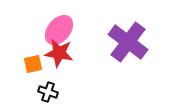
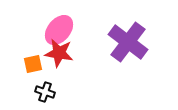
black cross: moved 3 px left
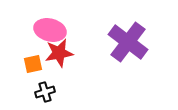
pink ellipse: moved 9 px left; rotated 64 degrees clockwise
red star: rotated 20 degrees counterclockwise
black cross: rotated 36 degrees counterclockwise
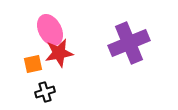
pink ellipse: rotated 48 degrees clockwise
purple cross: moved 1 px right, 1 px down; rotated 30 degrees clockwise
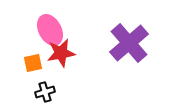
purple cross: rotated 18 degrees counterclockwise
red star: moved 2 px right
orange square: moved 1 px up
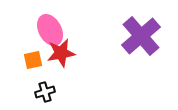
purple cross: moved 12 px right, 7 px up
orange square: moved 3 px up
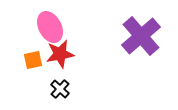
pink ellipse: moved 3 px up
red star: moved 1 px left, 1 px down
black cross: moved 15 px right, 3 px up; rotated 30 degrees counterclockwise
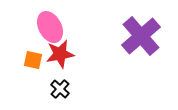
orange square: rotated 24 degrees clockwise
